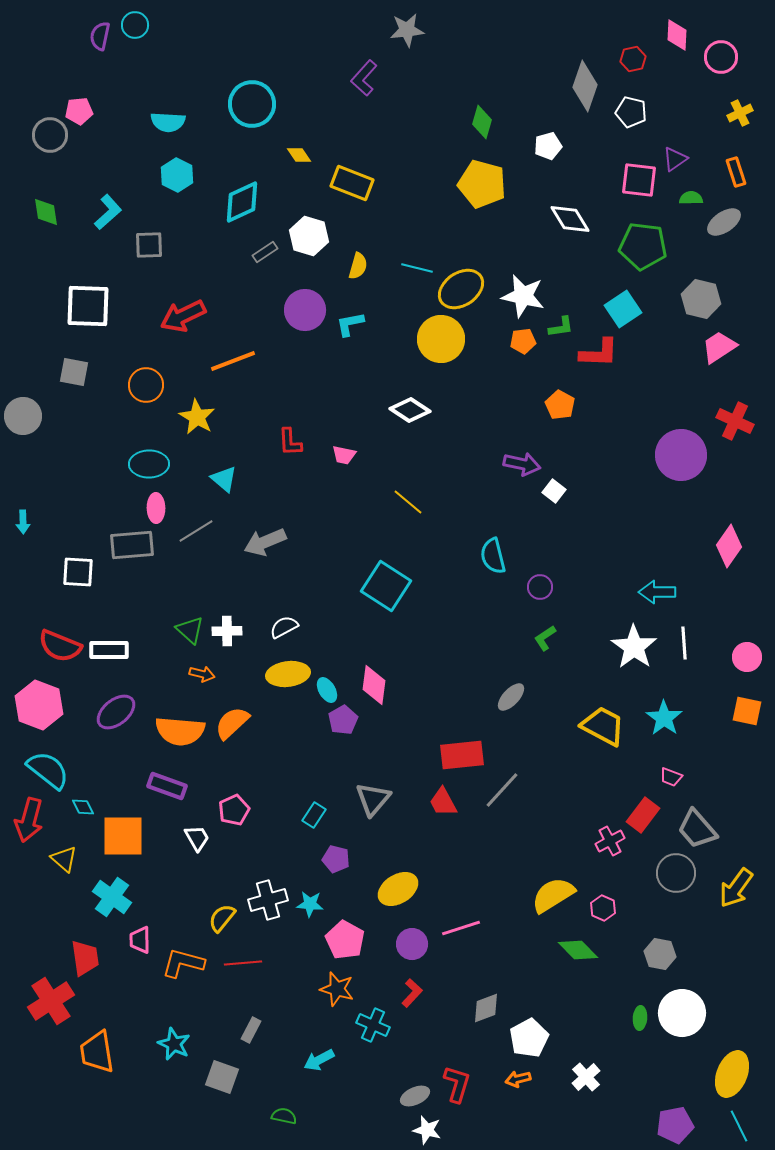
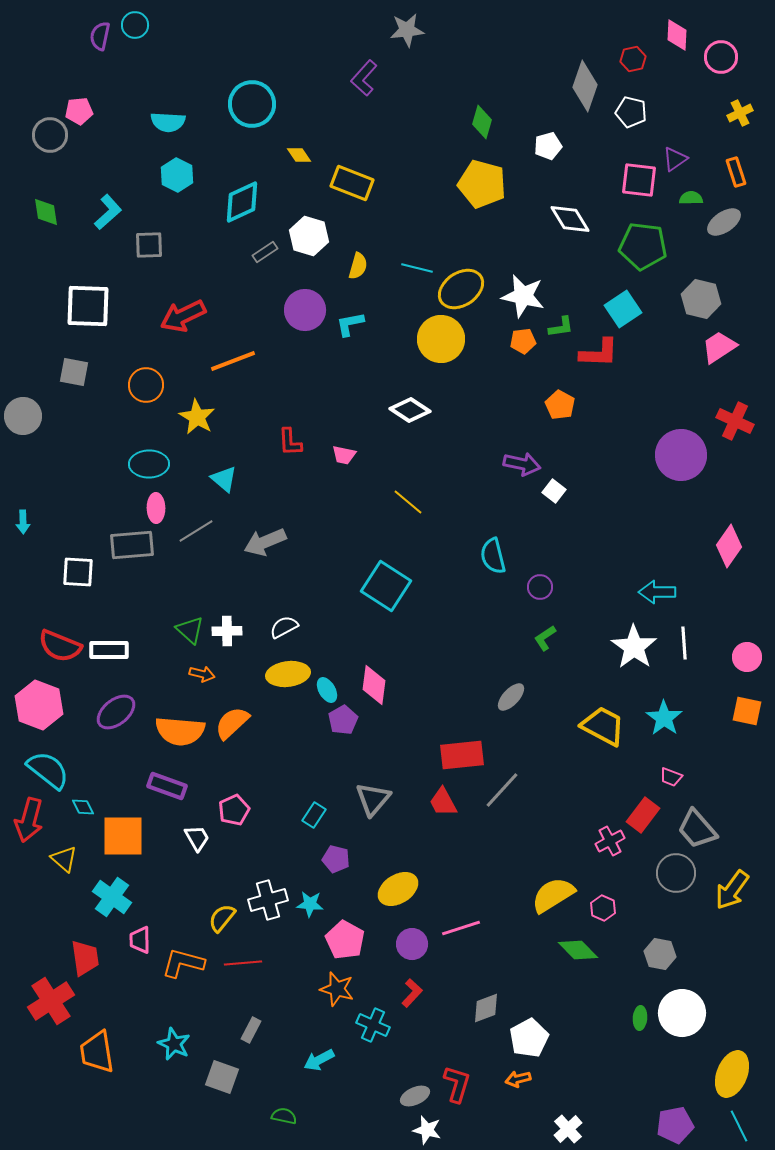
yellow arrow at (736, 888): moved 4 px left, 2 px down
white cross at (586, 1077): moved 18 px left, 52 px down
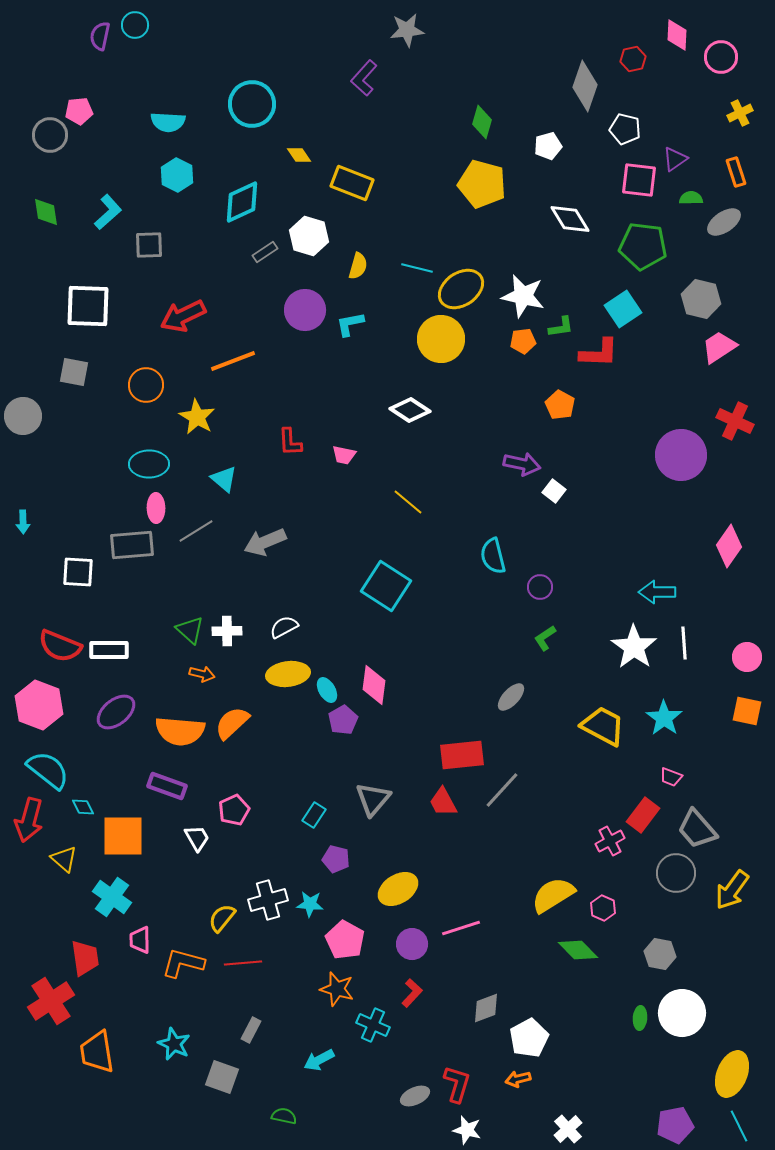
white pentagon at (631, 112): moved 6 px left, 17 px down
white star at (427, 1130): moved 40 px right
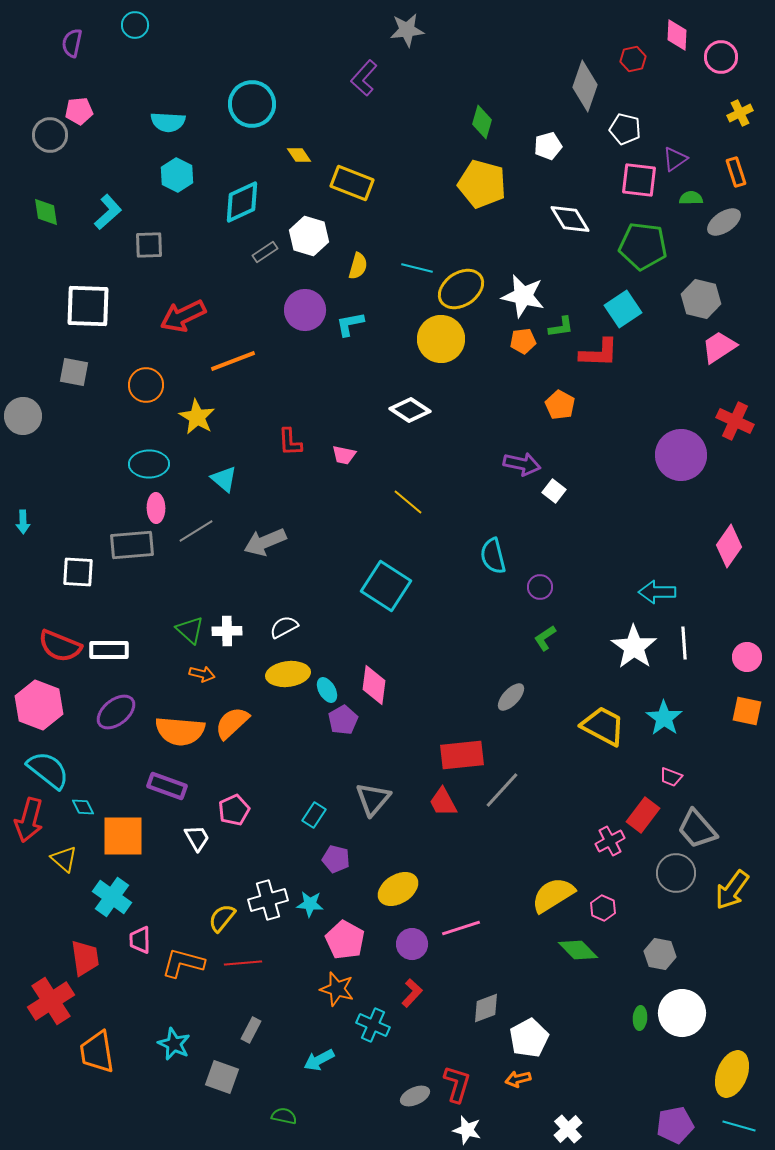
purple semicircle at (100, 36): moved 28 px left, 7 px down
cyan line at (739, 1126): rotated 48 degrees counterclockwise
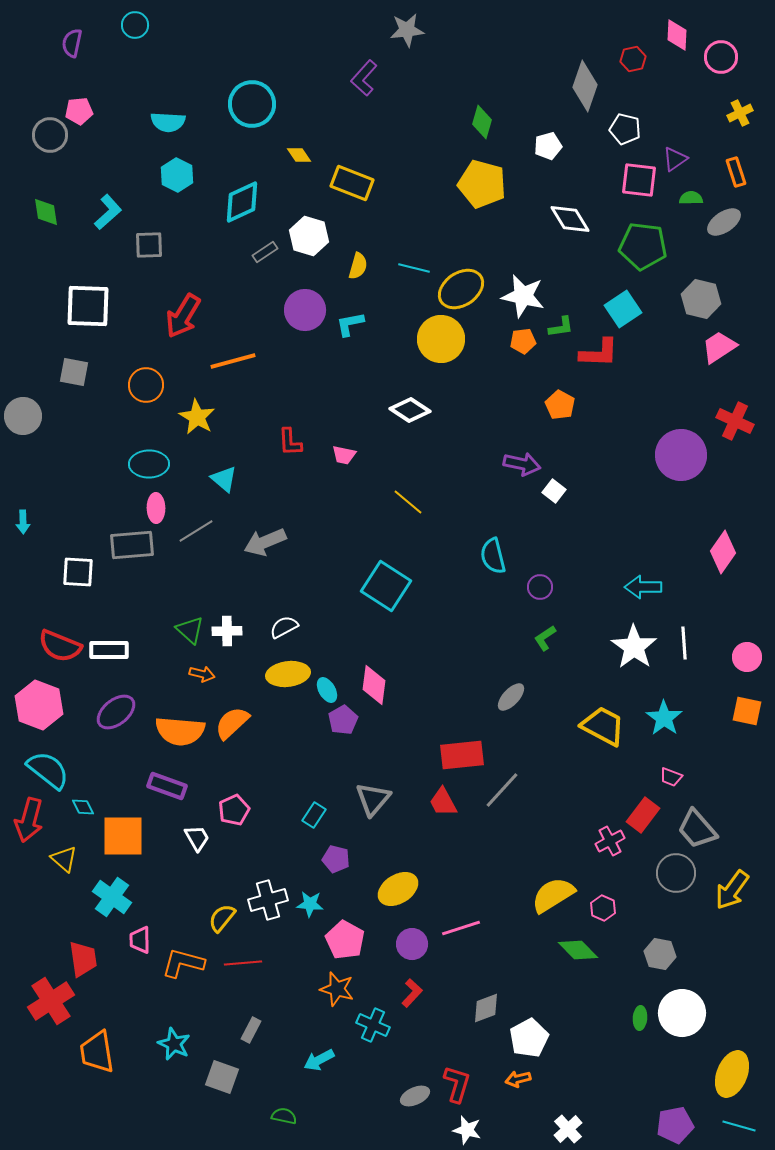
cyan line at (417, 268): moved 3 px left
red arrow at (183, 316): rotated 33 degrees counterclockwise
orange line at (233, 361): rotated 6 degrees clockwise
pink diamond at (729, 546): moved 6 px left, 6 px down
cyan arrow at (657, 592): moved 14 px left, 5 px up
red trapezoid at (85, 958): moved 2 px left, 1 px down
